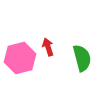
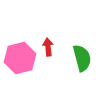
red arrow: rotated 12 degrees clockwise
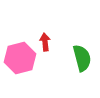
red arrow: moved 3 px left, 5 px up
